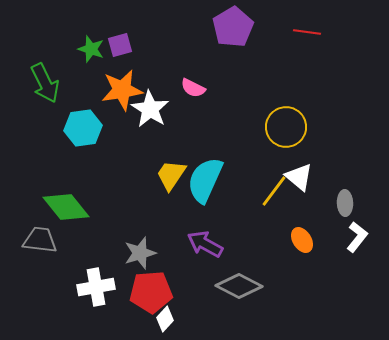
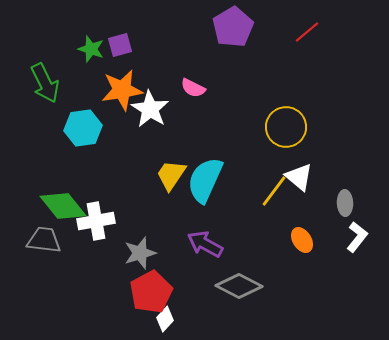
red line: rotated 48 degrees counterclockwise
green diamond: moved 3 px left, 1 px up
gray trapezoid: moved 4 px right
white cross: moved 66 px up
red pentagon: rotated 24 degrees counterclockwise
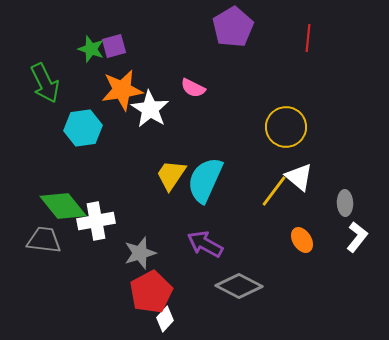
red line: moved 1 px right, 6 px down; rotated 44 degrees counterclockwise
purple square: moved 6 px left, 1 px down
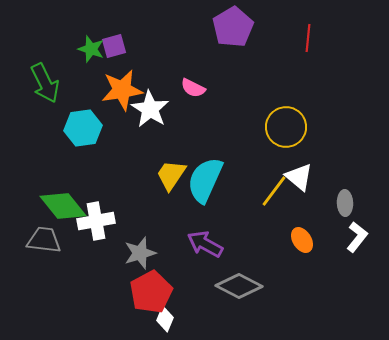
white diamond: rotated 20 degrees counterclockwise
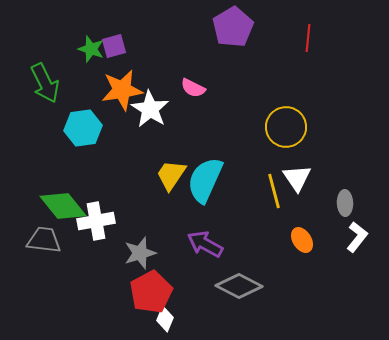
white triangle: moved 2 px left, 1 px down; rotated 16 degrees clockwise
yellow line: rotated 52 degrees counterclockwise
